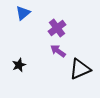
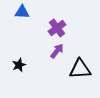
blue triangle: moved 1 px left, 1 px up; rotated 42 degrees clockwise
purple arrow: moved 1 px left; rotated 91 degrees clockwise
black triangle: rotated 20 degrees clockwise
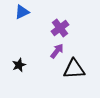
blue triangle: rotated 28 degrees counterclockwise
purple cross: moved 3 px right
black triangle: moved 6 px left
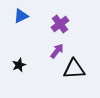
blue triangle: moved 1 px left, 4 px down
purple cross: moved 4 px up
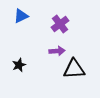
purple arrow: rotated 49 degrees clockwise
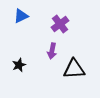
purple arrow: moved 5 px left; rotated 105 degrees clockwise
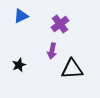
black triangle: moved 2 px left
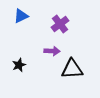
purple arrow: rotated 98 degrees counterclockwise
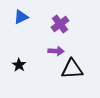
blue triangle: moved 1 px down
purple arrow: moved 4 px right
black star: rotated 16 degrees counterclockwise
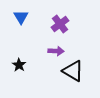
blue triangle: rotated 35 degrees counterclockwise
black triangle: moved 1 px right, 2 px down; rotated 35 degrees clockwise
